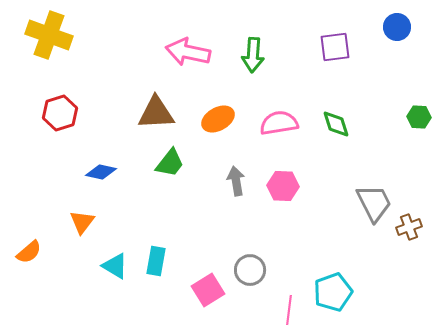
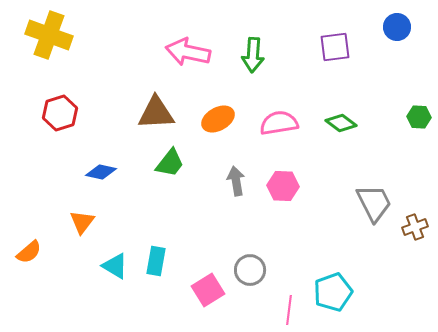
green diamond: moved 5 px right, 1 px up; rotated 36 degrees counterclockwise
brown cross: moved 6 px right
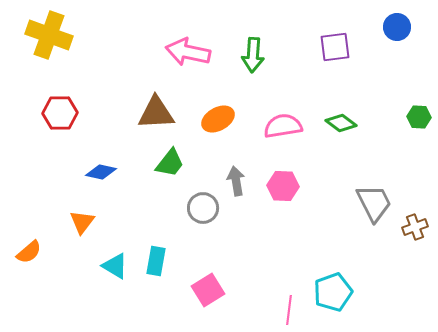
red hexagon: rotated 16 degrees clockwise
pink semicircle: moved 4 px right, 3 px down
gray circle: moved 47 px left, 62 px up
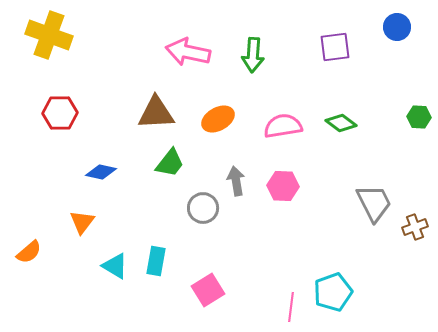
pink line: moved 2 px right, 3 px up
